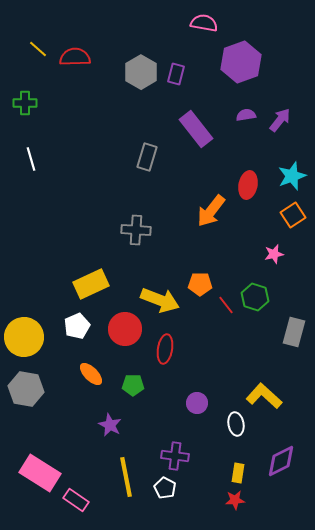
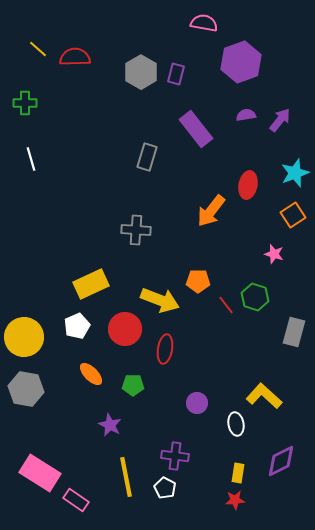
cyan star at (292, 176): moved 3 px right, 3 px up
pink star at (274, 254): rotated 30 degrees clockwise
orange pentagon at (200, 284): moved 2 px left, 3 px up
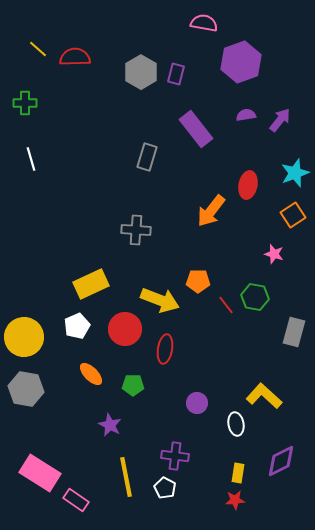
green hexagon at (255, 297): rotated 8 degrees counterclockwise
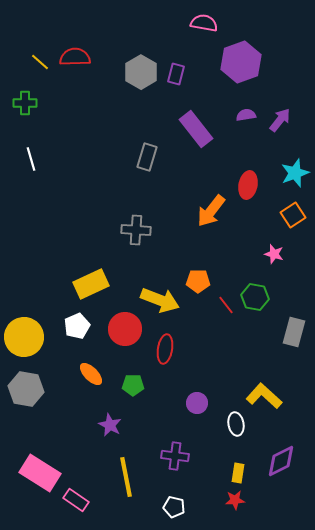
yellow line at (38, 49): moved 2 px right, 13 px down
white pentagon at (165, 488): moved 9 px right, 19 px down; rotated 15 degrees counterclockwise
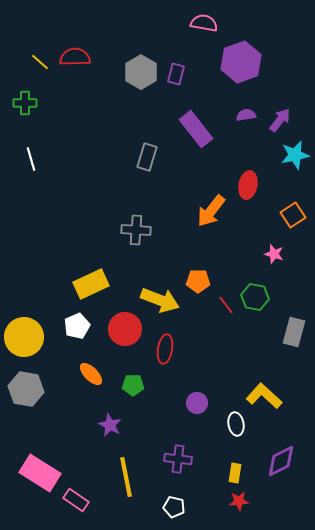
cyan star at (295, 173): moved 18 px up; rotated 8 degrees clockwise
purple cross at (175, 456): moved 3 px right, 3 px down
yellow rectangle at (238, 473): moved 3 px left
red star at (235, 500): moved 4 px right, 1 px down
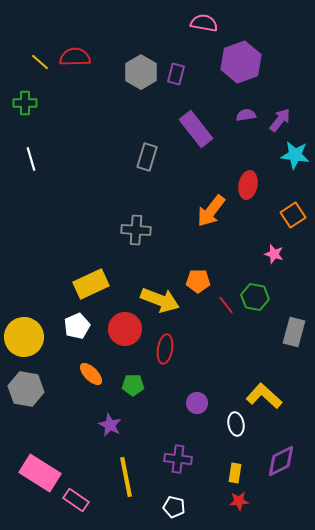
cyan star at (295, 155): rotated 20 degrees clockwise
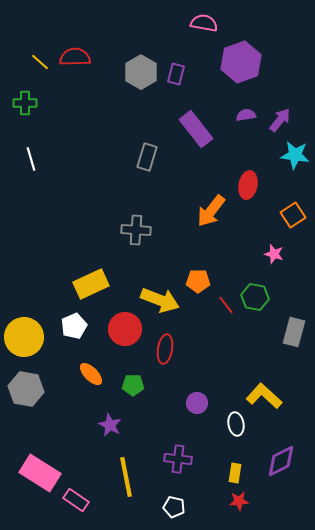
white pentagon at (77, 326): moved 3 px left
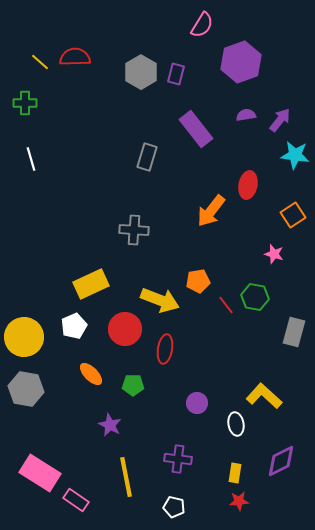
pink semicircle at (204, 23): moved 2 px left, 2 px down; rotated 112 degrees clockwise
gray cross at (136, 230): moved 2 px left
orange pentagon at (198, 281): rotated 10 degrees counterclockwise
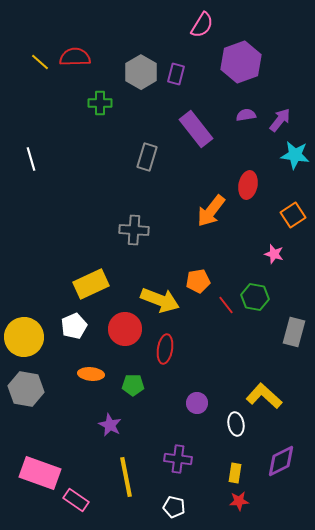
green cross at (25, 103): moved 75 px right
orange ellipse at (91, 374): rotated 40 degrees counterclockwise
pink rectangle at (40, 473): rotated 12 degrees counterclockwise
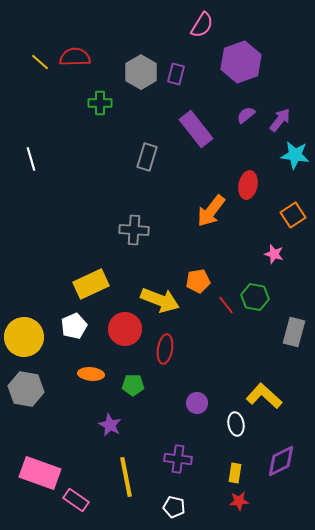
purple semicircle at (246, 115): rotated 30 degrees counterclockwise
